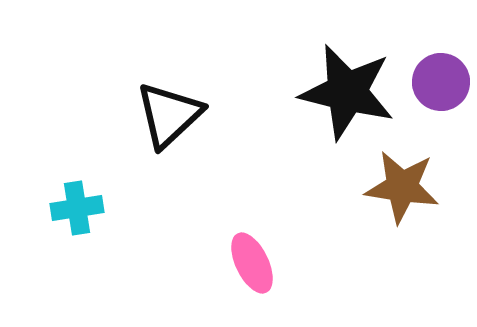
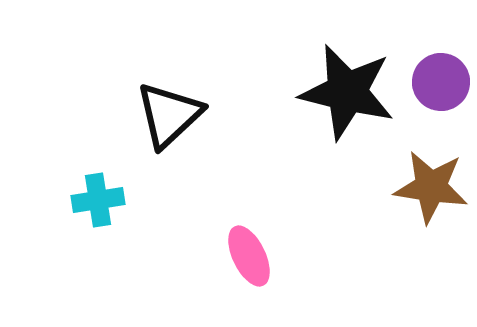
brown star: moved 29 px right
cyan cross: moved 21 px right, 8 px up
pink ellipse: moved 3 px left, 7 px up
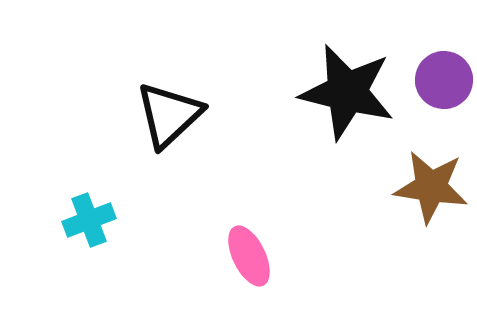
purple circle: moved 3 px right, 2 px up
cyan cross: moved 9 px left, 20 px down; rotated 12 degrees counterclockwise
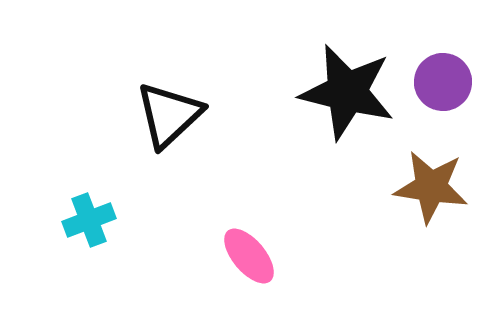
purple circle: moved 1 px left, 2 px down
pink ellipse: rotated 14 degrees counterclockwise
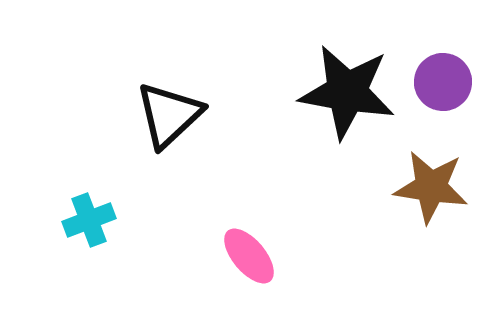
black star: rotated 4 degrees counterclockwise
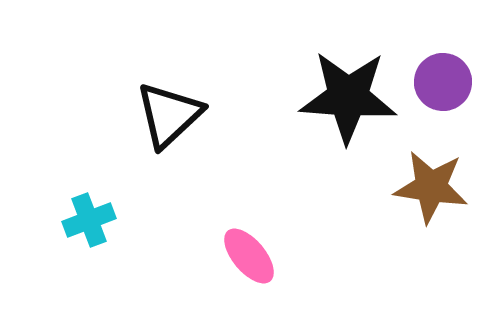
black star: moved 1 px right, 5 px down; rotated 6 degrees counterclockwise
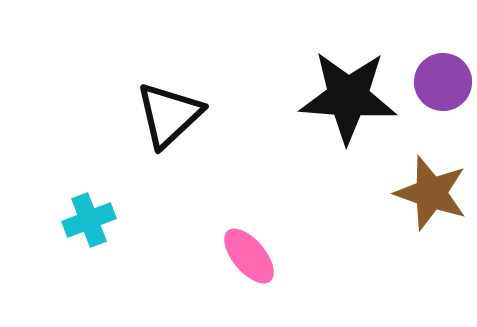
brown star: moved 6 px down; rotated 10 degrees clockwise
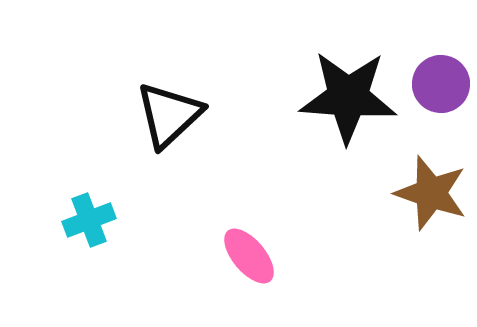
purple circle: moved 2 px left, 2 px down
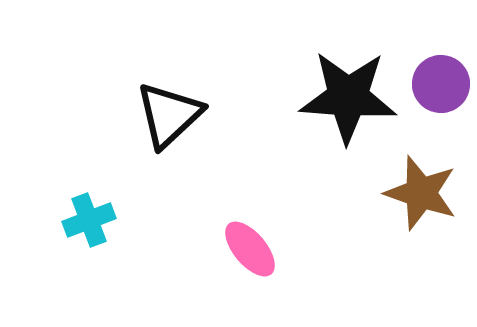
brown star: moved 10 px left
pink ellipse: moved 1 px right, 7 px up
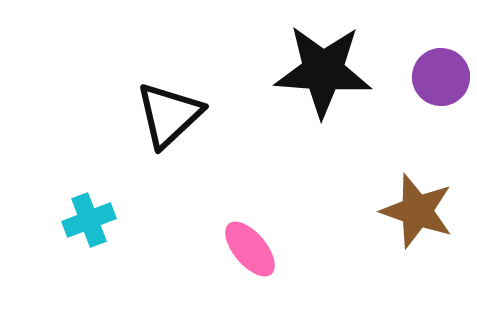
purple circle: moved 7 px up
black star: moved 25 px left, 26 px up
brown star: moved 4 px left, 18 px down
